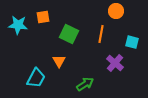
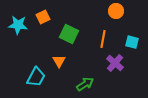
orange square: rotated 16 degrees counterclockwise
orange line: moved 2 px right, 5 px down
cyan trapezoid: moved 1 px up
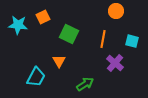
cyan square: moved 1 px up
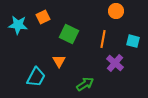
cyan square: moved 1 px right
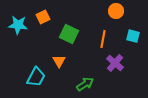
cyan square: moved 5 px up
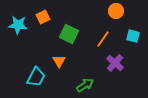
orange line: rotated 24 degrees clockwise
green arrow: moved 1 px down
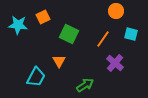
cyan square: moved 2 px left, 2 px up
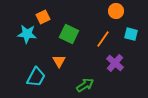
cyan star: moved 9 px right, 9 px down
